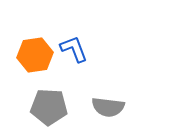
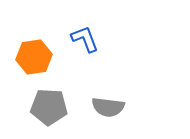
blue L-shape: moved 11 px right, 10 px up
orange hexagon: moved 1 px left, 2 px down
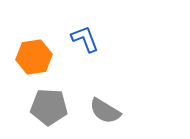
gray semicircle: moved 3 px left, 4 px down; rotated 24 degrees clockwise
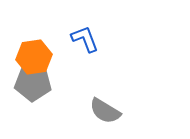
gray pentagon: moved 16 px left, 24 px up
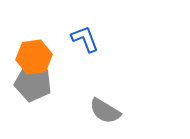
gray pentagon: rotated 9 degrees clockwise
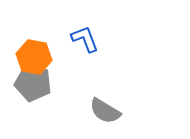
orange hexagon: rotated 20 degrees clockwise
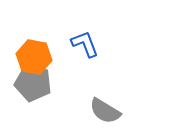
blue L-shape: moved 5 px down
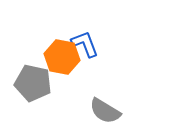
orange hexagon: moved 28 px right
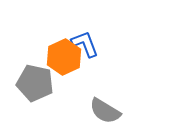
orange hexagon: moved 2 px right; rotated 24 degrees clockwise
gray pentagon: moved 2 px right
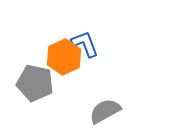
gray semicircle: rotated 120 degrees clockwise
